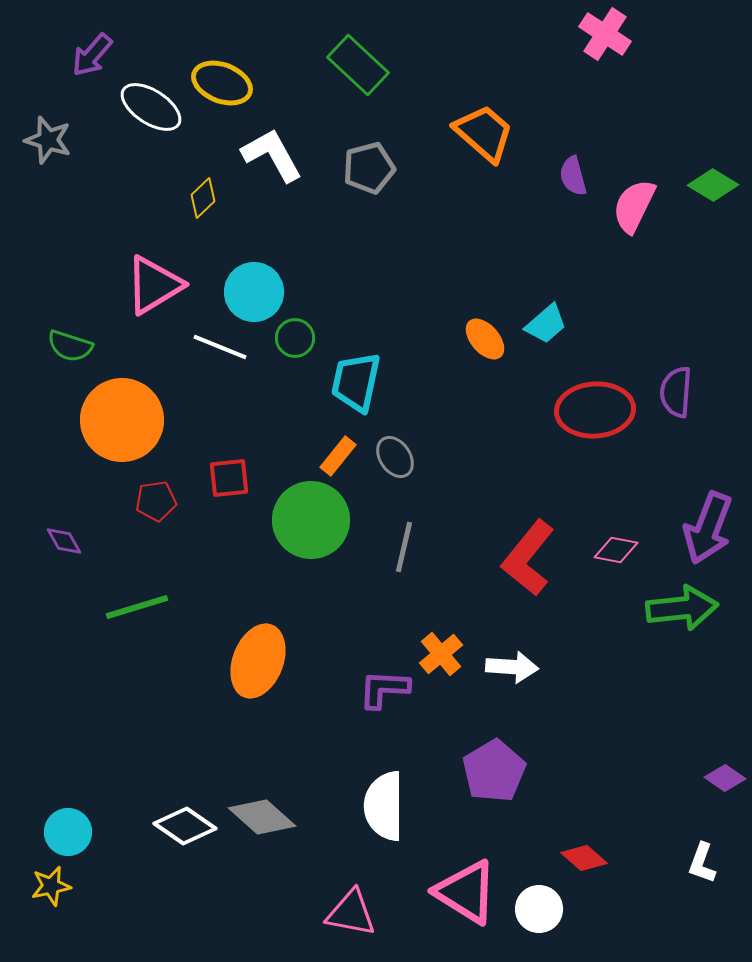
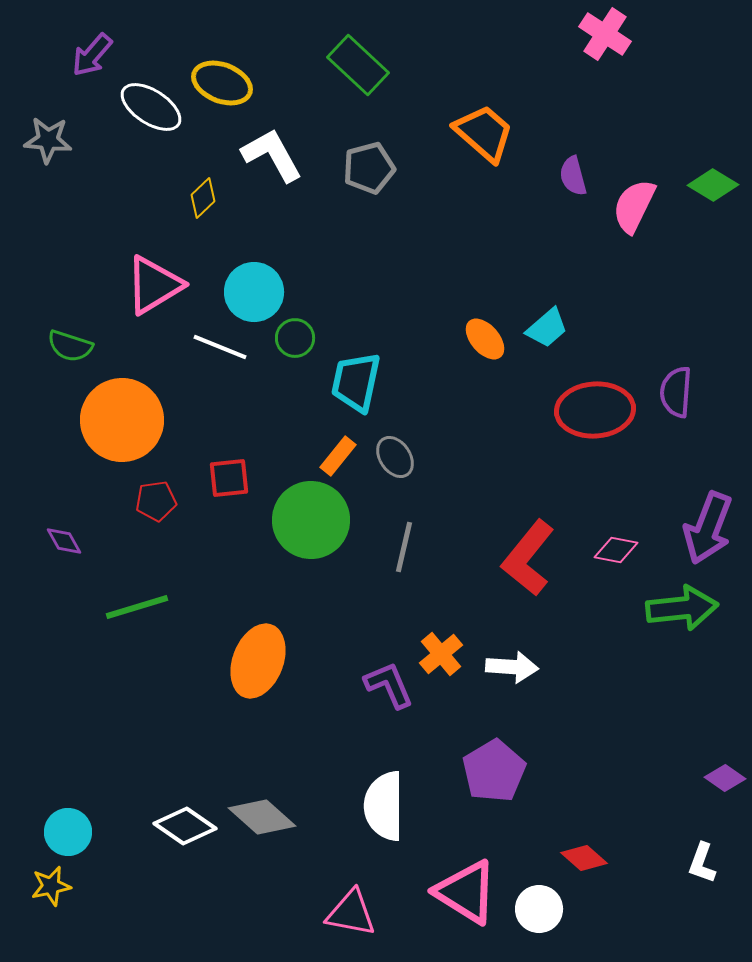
gray star at (48, 140): rotated 12 degrees counterclockwise
cyan trapezoid at (546, 324): moved 1 px right, 4 px down
purple L-shape at (384, 689): moved 5 px right, 4 px up; rotated 64 degrees clockwise
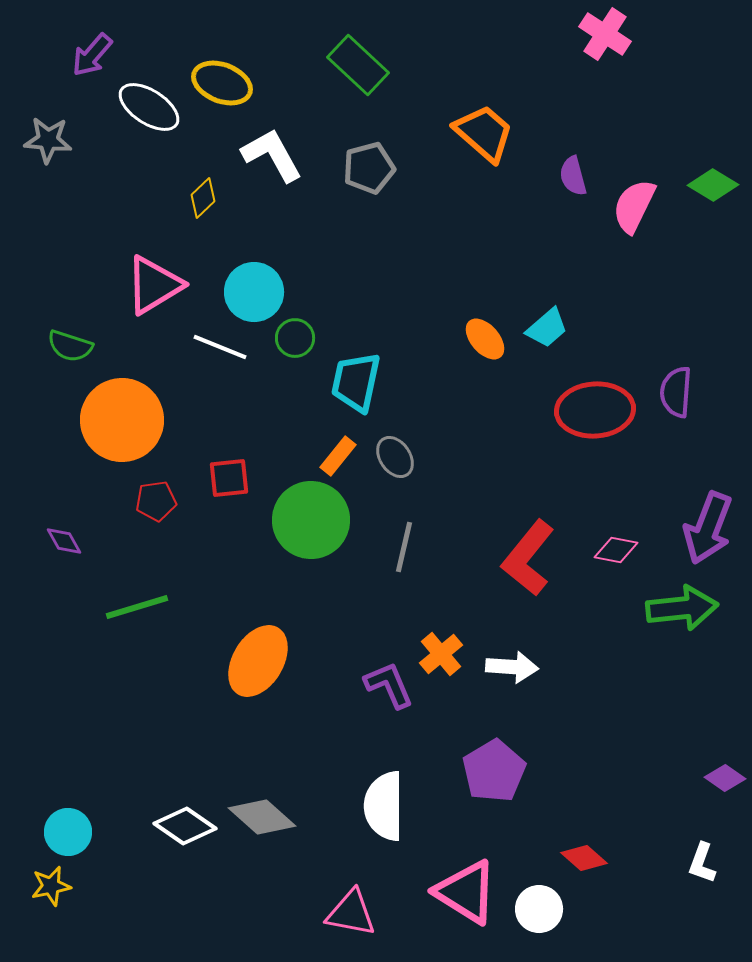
white ellipse at (151, 107): moved 2 px left
orange ellipse at (258, 661): rotated 10 degrees clockwise
